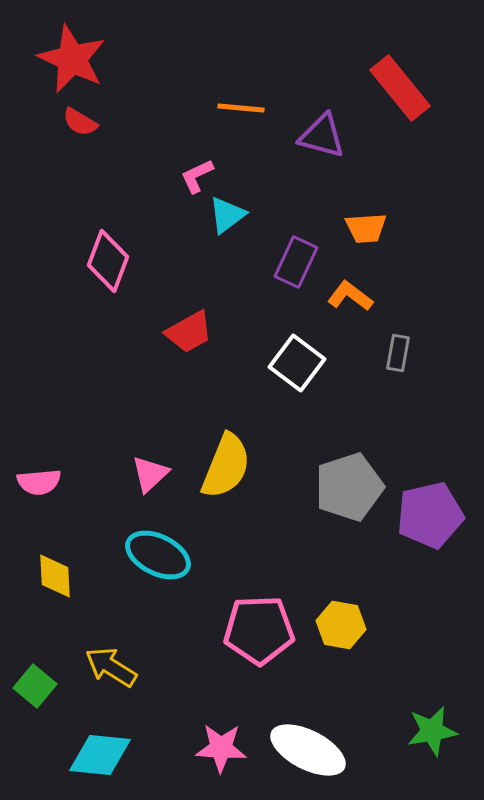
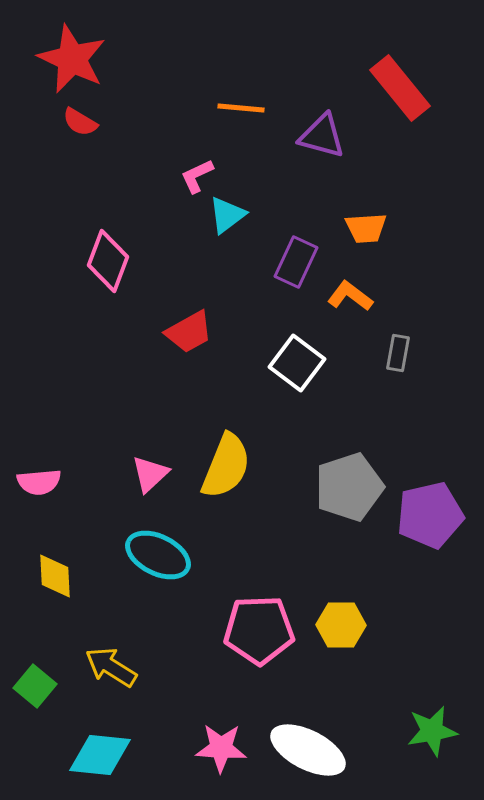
yellow hexagon: rotated 9 degrees counterclockwise
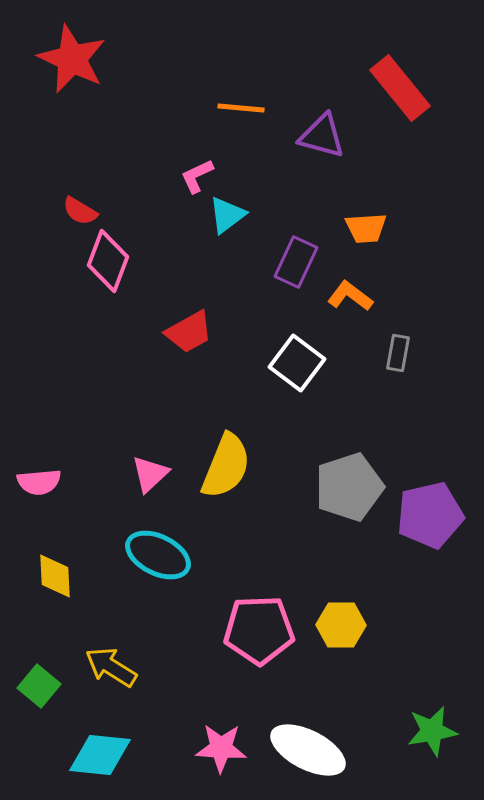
red semicircle: moved 89 px down
green square: moved 4 px right
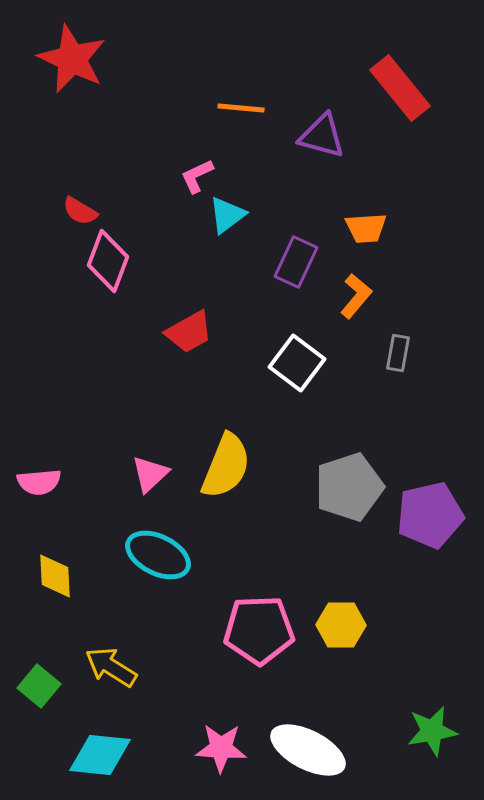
orange L-shape: moved 6 px right; rotated 93 degrees clockwise
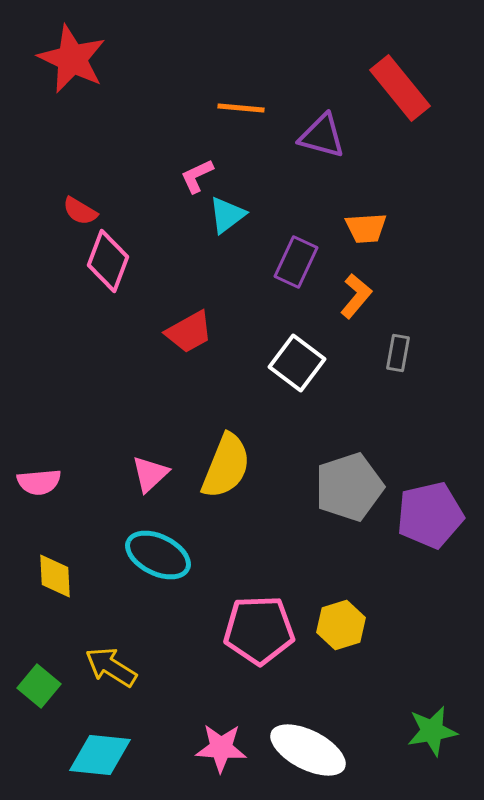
yellow hexagon: rotated 18 degrees counterclockwise
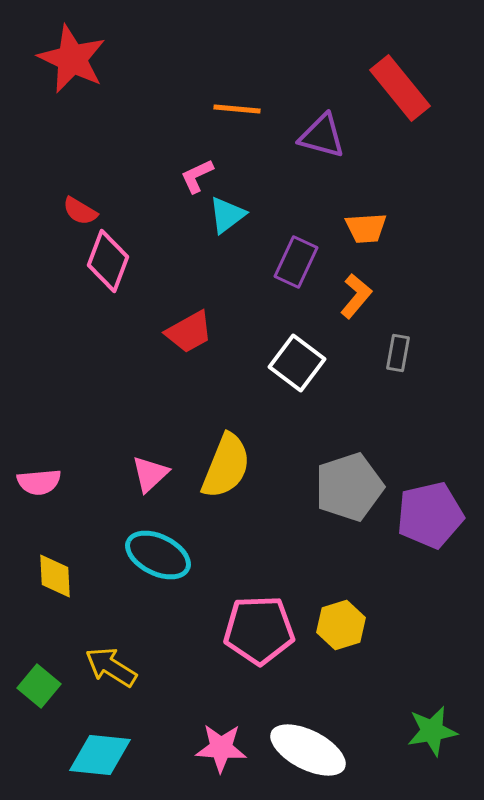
orange line: moved 4 px left, 1 px down
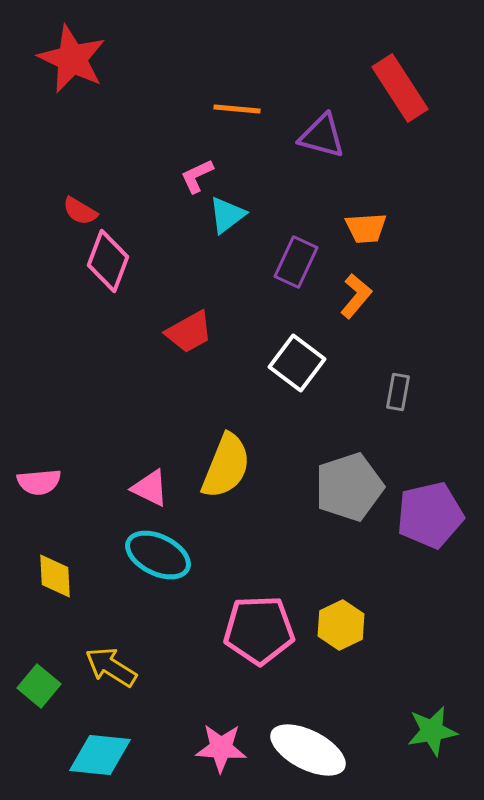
red rectangle: rotated 6 degrees clockwise
gray rectangle: moved 39 px down
pink triangle: moved 14 px down; rotated 51 degrees counterclockwise
yellow hexagon: rotated 9 degrees counterclockwise
